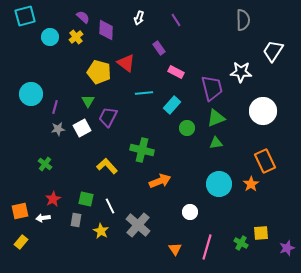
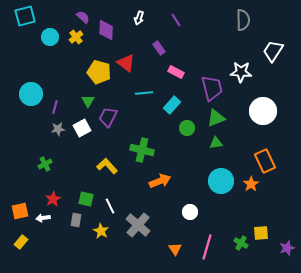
green cross at (45, 164): rotated 24 degrees clockwise
cyan circle at (219, 184): moved 2 px right, 3 px up
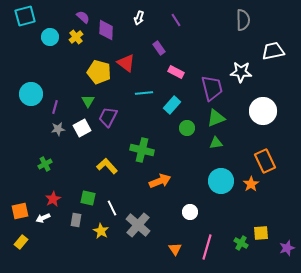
white trapezoid at (273, 51): rotated 45 degrees clockwise
green square at (86, 199): moved 2 px right, 1 px up
white line at (110, 206): moved 2 px right, 2 px down
white arrow at (43, 218): rotated 16 degrees counterclockwise
